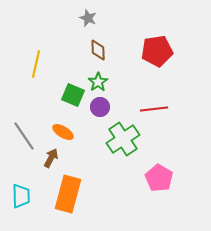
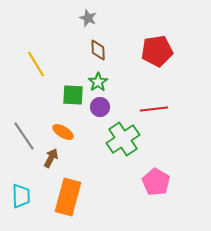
yellow line: rotated 44 degrees counterclockwise
green square: rotated 20 degrees counterclockwise
pink pentagon: moved 3 px left, 4 px down
orange rectangle: moved 3 px down
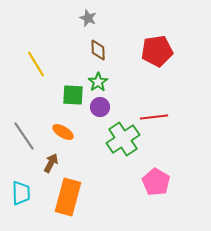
red line: moved 8 px down
brown arrow: moved 5 px down
cyan trapezoid: moved 3 px up
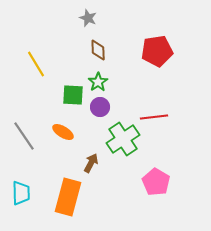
brown arrow: moved 40 px right
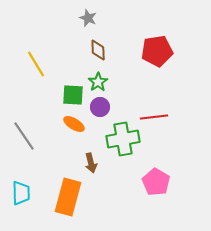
orange ellipse: moved 11 px right, 8 px up
green cross: rotated 24 degrees clockwise
brown arrow: rotated 138 degrees clockwise
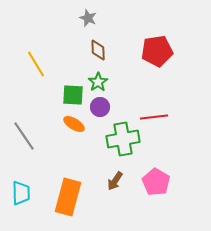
brown arrow: moved 24 px right, 18 px down; rotated 48 degrees clockwise
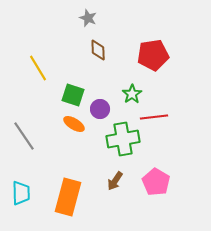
red pentagon: moved 4 px left, 4 px down
yellow line: moved 2 px right, 4 px down
green star: moved 34 px right, 12 px down
green square: rotated 15 degrees clockwise
purple circle: moved 2 px down
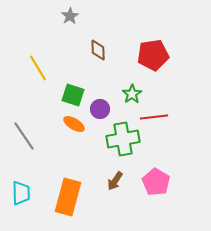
gray star: moved 18 px left, 2 px up; rotated 18 degrees clockwise
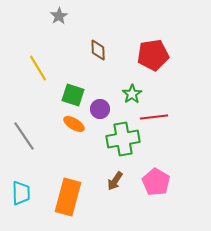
gray star: moved 11 px left
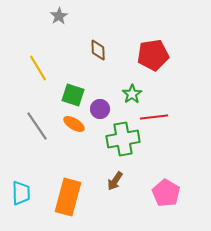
gray line: moved 13 px right, 10 px up
pink pentagon: moved 10 px right, 11 px down
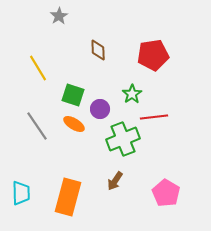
green cross: rotated 12 degrees counterclockwise
